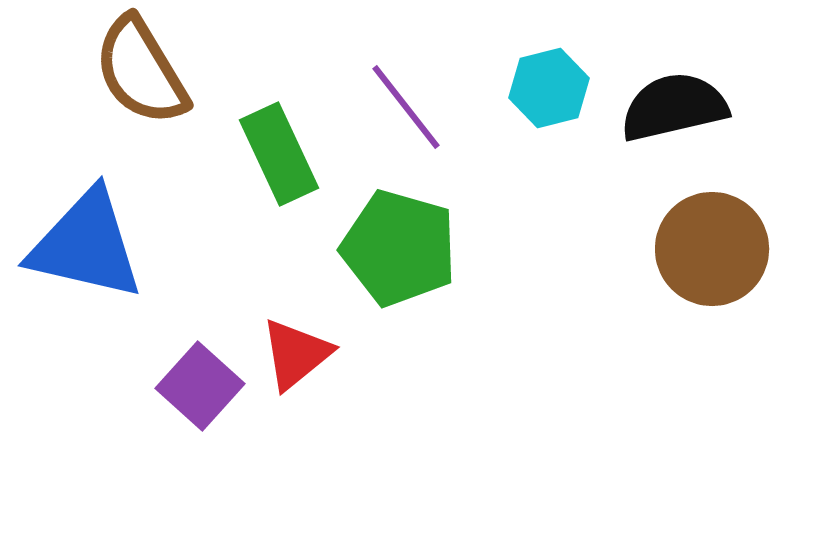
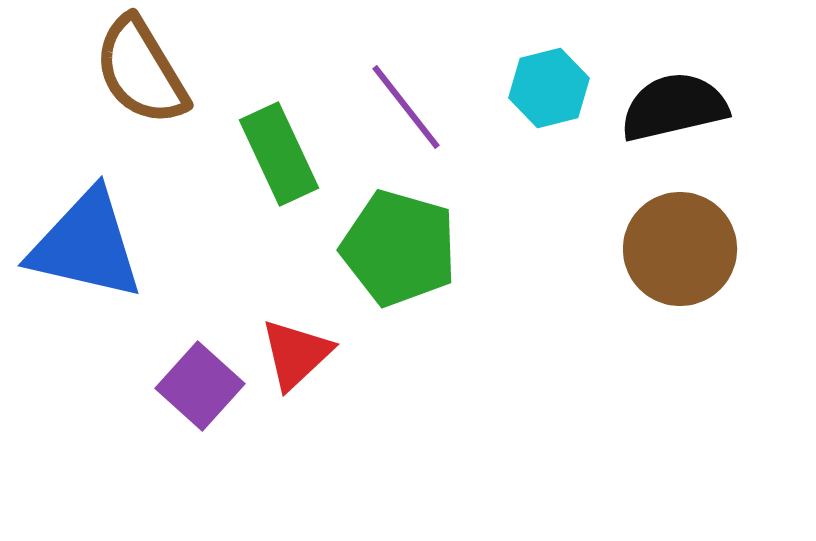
brown circle: moved 32 px left
red triangle: rotated 4 degrees counterclockwise
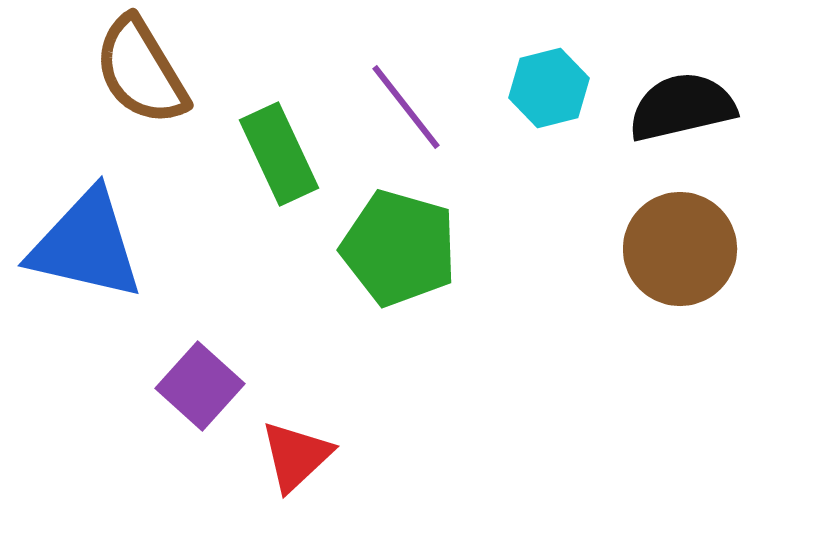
black semicircle: moved 8 px right
red triangle: moved 102 px down
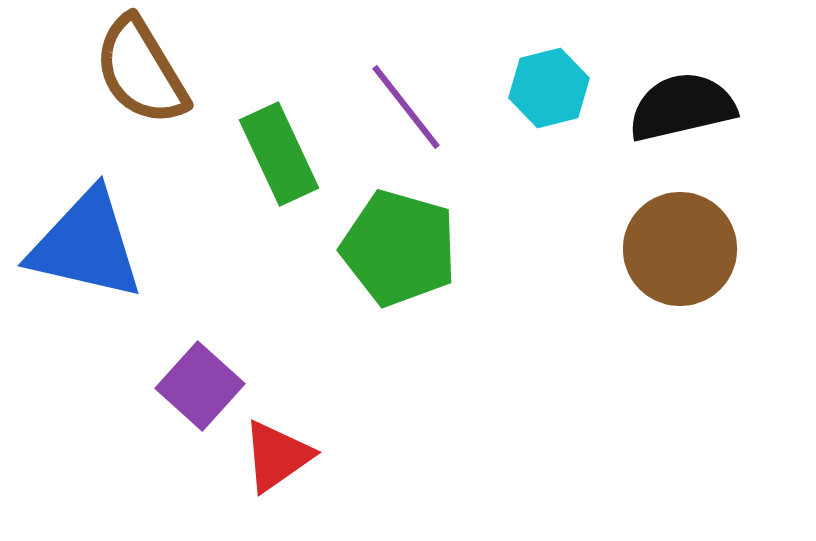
red triangle: moved 19 px left; rotated 8 degrees clockwise
